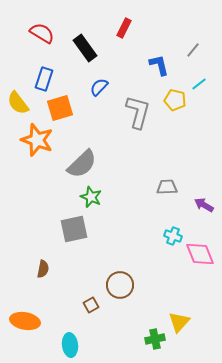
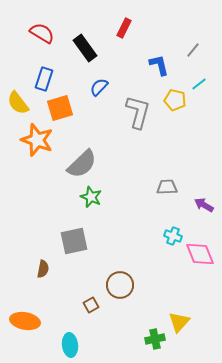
gray square: moved 12 px down
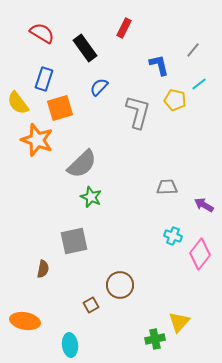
pink diamond: rotated 60 degrees clockwise
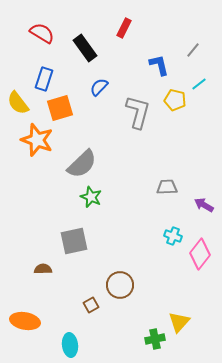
brown semicircle: rotated 102 degrees counterclockwise
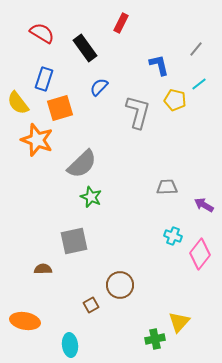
red rectangle: moved 3 px left, 5 px up
gray line: moved 3 px right, 1 px up
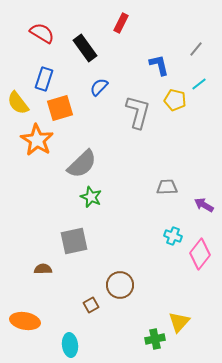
orange star: rotated 12 degrees clockwise
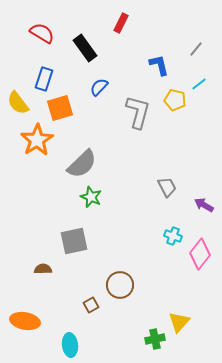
orange star: rotated 8 degrees clockwise
gray trapezoid: rotated 65 degrees clockwise
